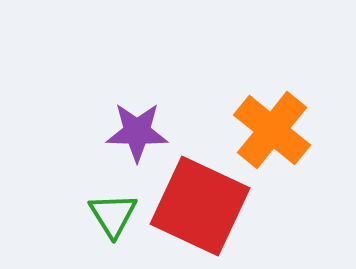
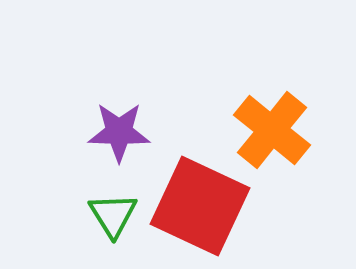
purple star: moved 18 px left
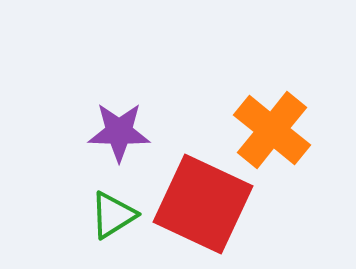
red square: moved 3 px right, 2 px up
green triangle: rotated 30 degrees clockwise
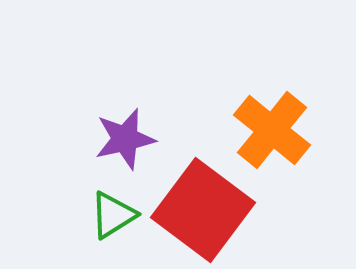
purple star: moved 6 px right, 7 px down; rotated 14 degrees counterclockwise
red square: moved 6 px down; rotated 12 degrees clockwise
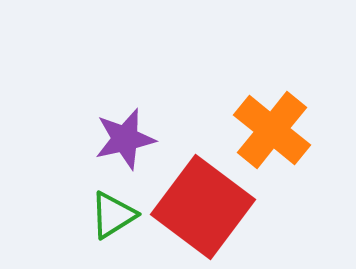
red square: moved 3 px up
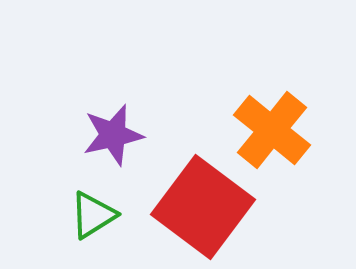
purple star: moved 12 px left, 4 px up
green triangle: moved 20 px left
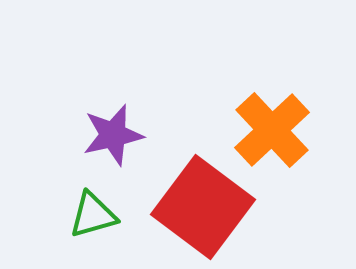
orange cross: rotated 8 degrees clockwise
green triangle: rotated 16 degrees clockwise
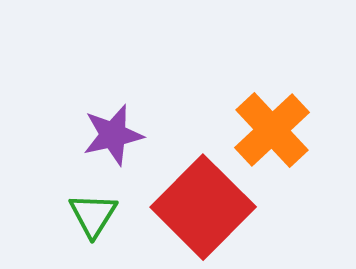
red square: rotated 8 degrees clockwise
green triangle: rotated 42 degrees counterclockwise
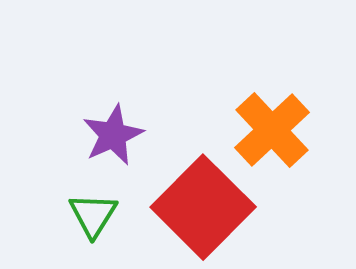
purple star: rotated 12 degrees counterclockwise
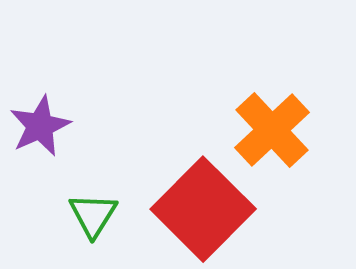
purple star: moved 73 px left, 9 px up
red square: moved 2 px down
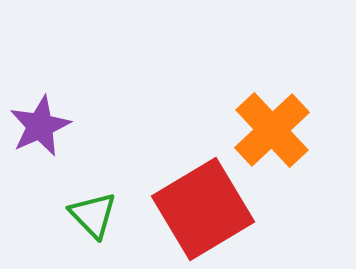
red square: rotated 14 degrees clockwise
green triangle: rotated 16 degrees counterclockwise
